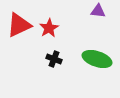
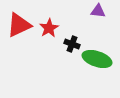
black cross: moved 18 px right, 15 px up
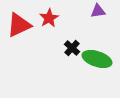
purple triangle: rotated 14 degrees counterclockwise
red star: moved 10 px up
black cross: moved 4 px down; rotated 21 degrees clockwise
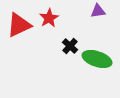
black cross: moved 2 px left, 2 px up
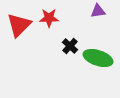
red star: rotated 30 degrees clockwise
red triangle: rotated 20 degrees counterclockwise
green ellipse: moved 1 px right, 1 px up
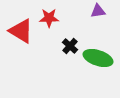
red triangle: moved 2 px right, 6 px down; rotated 44 degrees counterclockwise
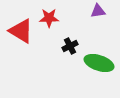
black cross: rotated 21 degrees clockwise
green ellipse: moved 1 px right, 5 px down
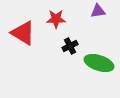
red star: moved 7 px right, 1 px down
red triangle: moved 2 px right, 2 px down
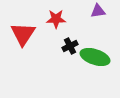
red triangle: moved 1 px down; rotated 32 degrees clockwise
green ellipse: moved 4 px left, 6 px up
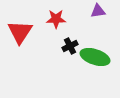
red triangle: moved 3 px left, 2 px up
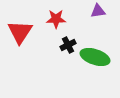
black cross: moved 2 px left, 1 px up
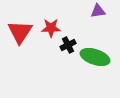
red star: moved 5 px left, 9 px down
